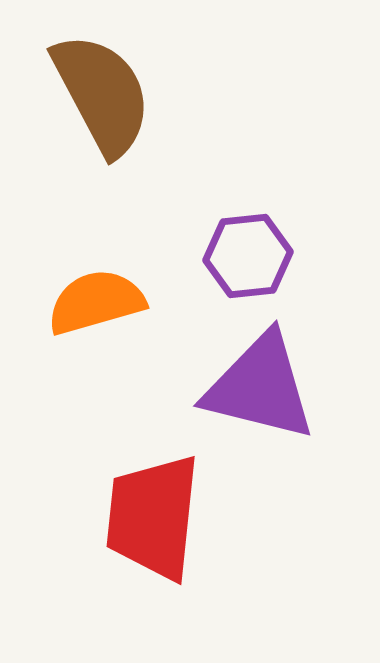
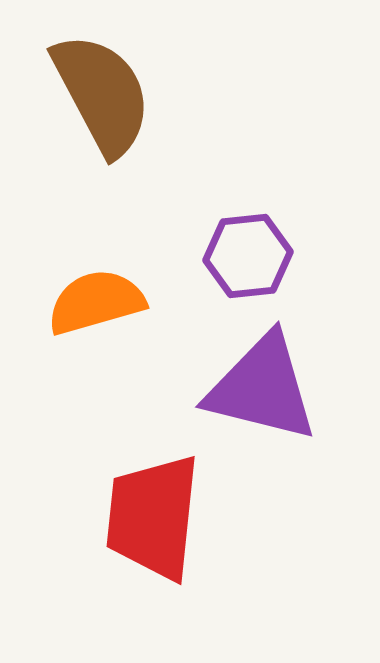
purple triangle: moved 2 px right, 1 px down
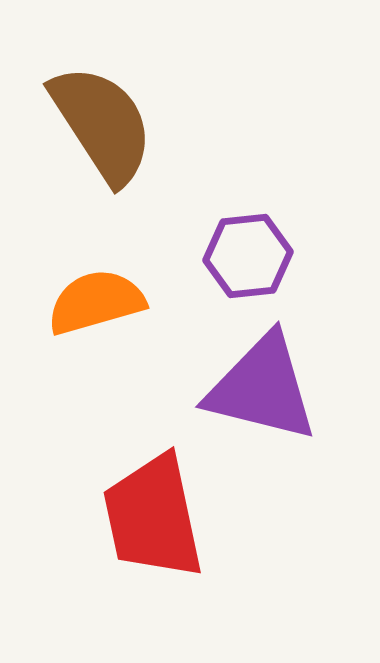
brown semicircle: moved 30 px down; rotated 5 degrees counterclockwise
red trapezoid: rotated 18 degrees counterclockwise
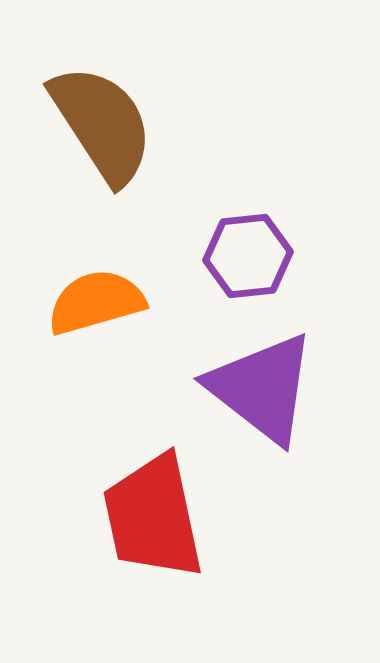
purple triangle: rotated 24 degrees clockwise
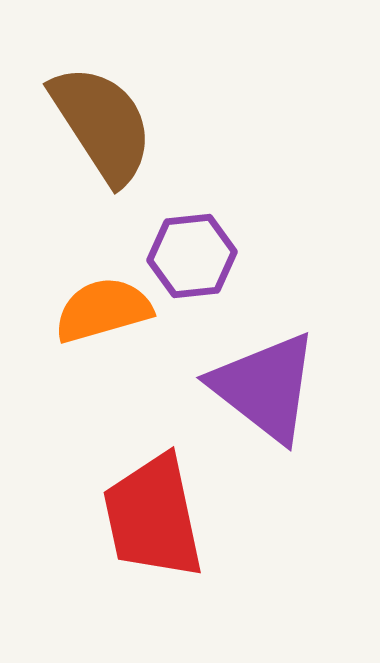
purple hexagon: moved 56 px left
orange semicircle: moved 7 px right, 8 px down
purple triangle: moved 3 px right, 1 px up
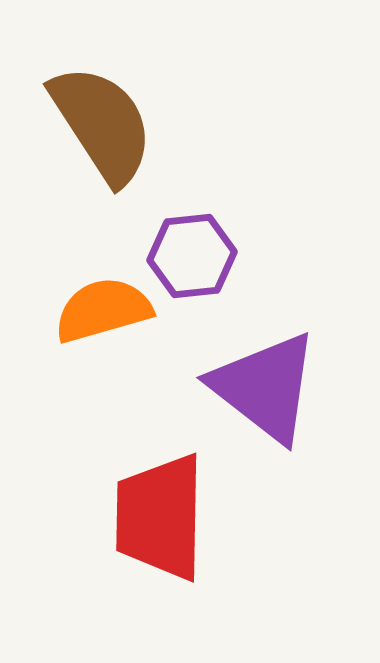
red trapezoid: moved 7 px right; rotated 13 degrees clockwise
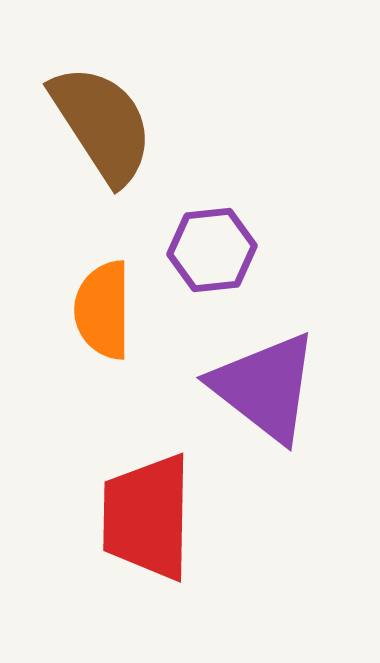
purple hexagon: moved 20 px right, 6 px up
orange semicircle: rotated 74 degrees counterclockwise
red trapezoid: moved 13 px left
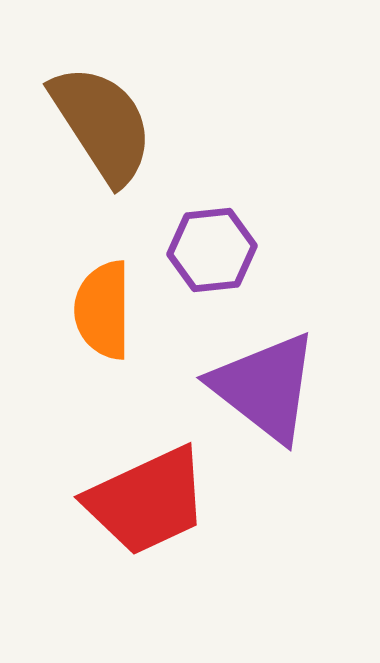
red trapezoid: moved 16 px up; rotated 116 degrees counterclockwise
